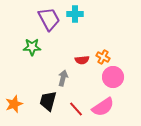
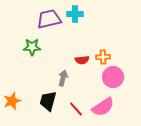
purple trapezoid: rotated 75 degrees counterclockwise
orange cross: rotated 32 degrees counterclockwise
orange star: moved 2 px left, 3 px up
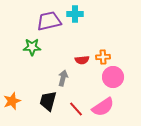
purple trapezoid: moved 2 px down
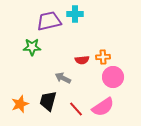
gray arrow: rotated 77 degrees counterclockwise
orange star: moved 8 px right, 3 px down
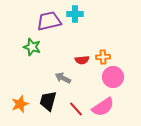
green star: rotated 18 degrees clockwise
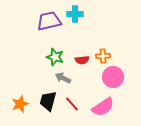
green star: moved 23 px right, 10 px down
orange cross: moved 1 px up
red line: moved 4 px left, 5 px up
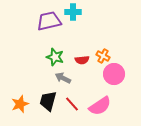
cyan cross: moved 2 px left, 2 px up
orange cross: rotated 32 degrees clockwise
pink circle: moved 1 px right, 3 px up
pink semicircle: moved 3 px left, 1 px up
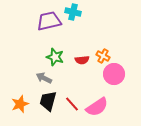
cyan cross: rotated 14 degrees clockwise
gray arrow: moved 19 px left
pink semicircle: moved 3 px left, 1 px down
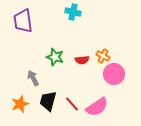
purple trapezoid: moved 26 px left; rotated 85 degrees counterclockwise
gray arrow: moved 11 px left; rotated 35 degrees clockwise
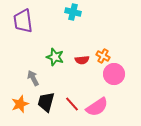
black trapezoid: moved 2 px left, 1 px down
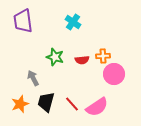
cyan cross: moved 10 px down; rotated 21 degrees clockwise
orange cross: rotated 32 degrees counterclockwise
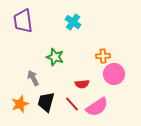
red semicircle: moved 24 px down
